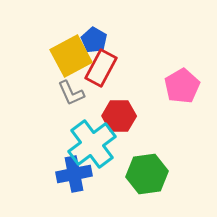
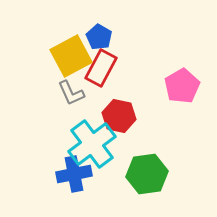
blue pentagon: moved 5 px right, 3 px up
red hexagon: rotated 12 degrees clockwise
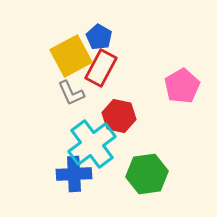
blue cross: rotated 8 degrees clockwise
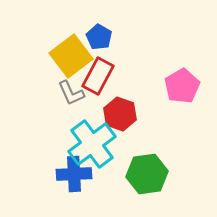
yellow square: rotated 9 degrees counterclockwise
red rectangle: moved 3 px left, 8 px down
red hexagon: moved 1 px right, 2 px up; rotated 8 degrees clockwise
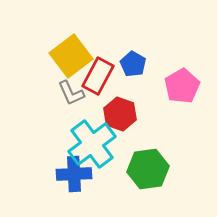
blue pentagon: moved 34 px right, 27 px down
green hexagon: moved 1 px right, 5 px up
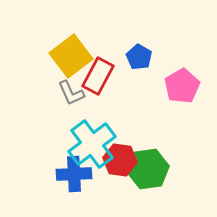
blue pentagon: moved 6 px right, 7 px up
red hexagon: moved 46 px down; rotated 12 degrees counterclockwise
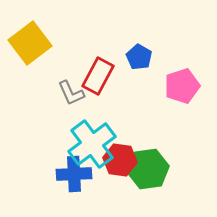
yellow square: moved 41 px left, 13 px up
pink pentagon: rotated 12 degrees clockwise
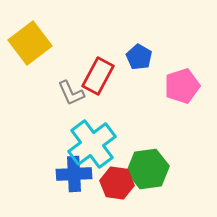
red hexagon: moved 3 px left, 23 px down
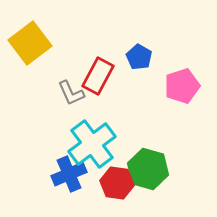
green hexagon: rotated 24 degrees clockwise
blue cross: moved 5 px left; rotated 20 degrees counterclockwise
